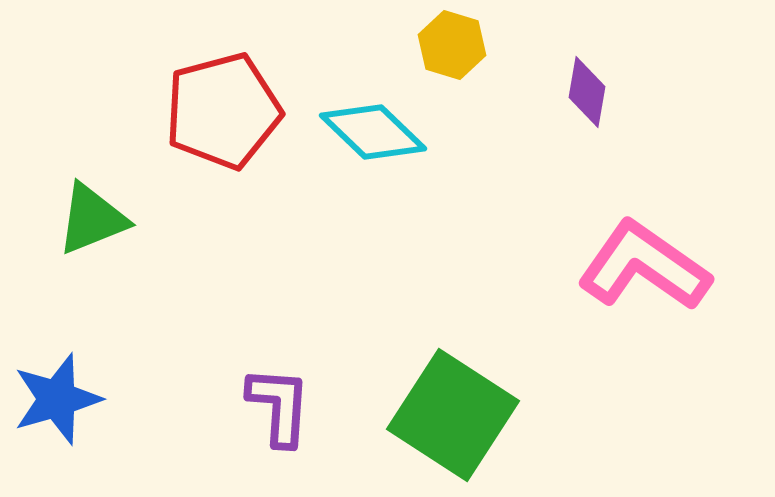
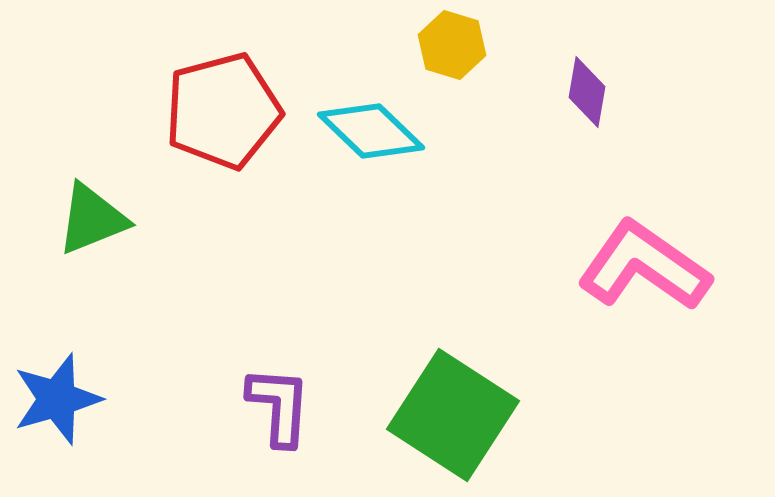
cyan diamond: moved 2 px left, 1 px up
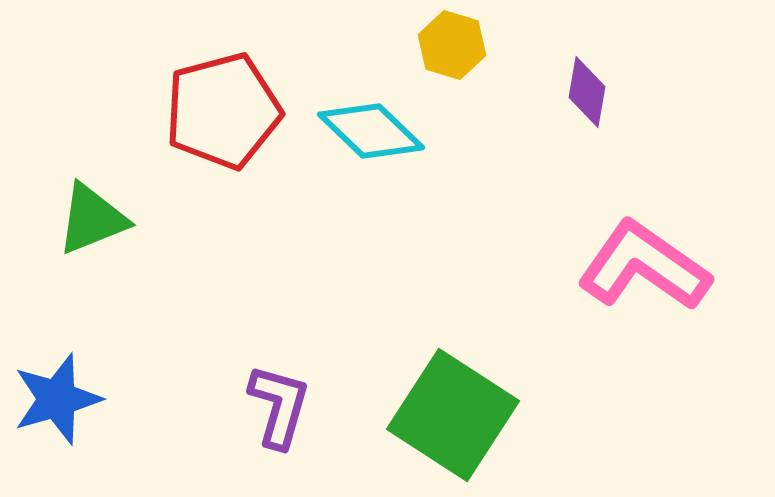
purple L-shape: rotated 12 degrees clockwise
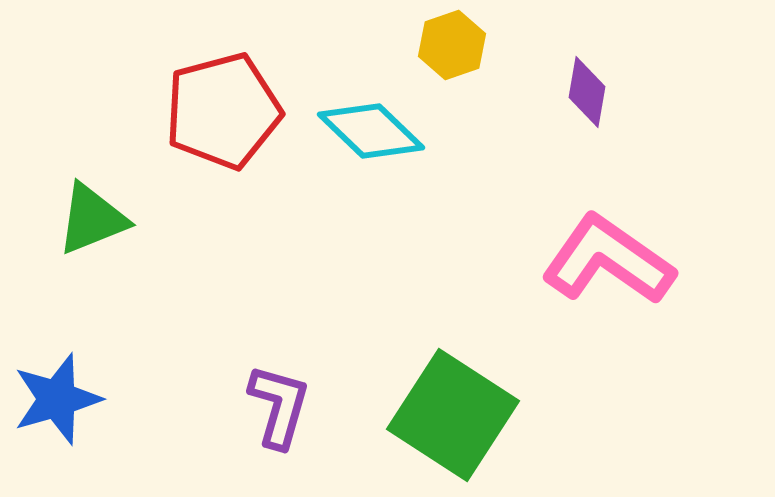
yellow hexagon: rotated 24 degrees clockwise
pink L-shape: moved 36 px left, 6 px up
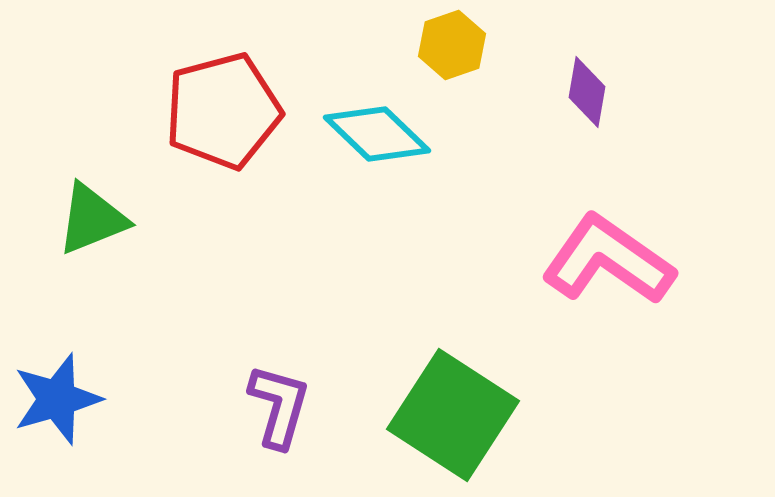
cyan diamond: moved 6 px right, 3 px down
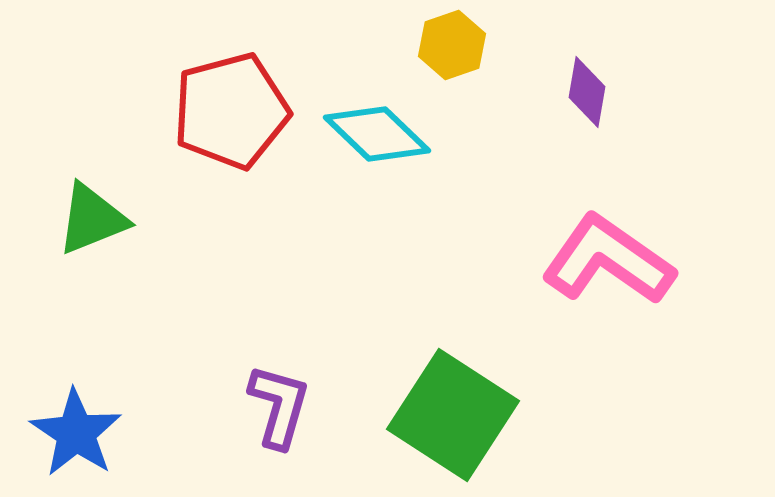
red pentagon: moved 8 px right
blue star: moved 19 px right, 34 px down; rotated 22 degrees counterclockwise
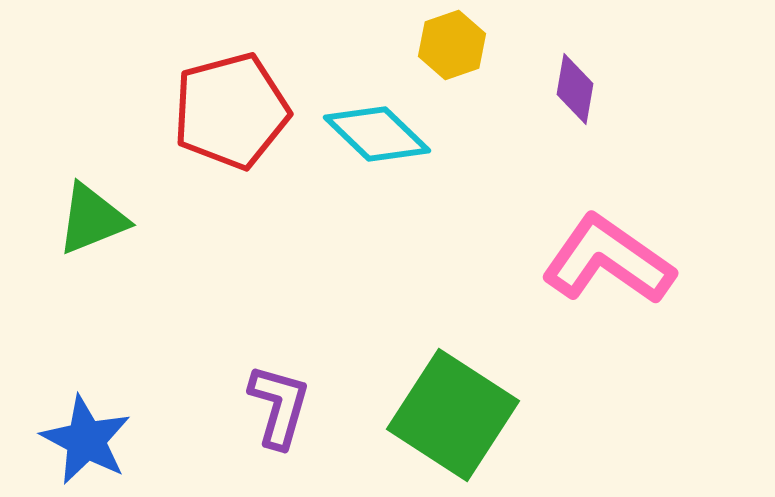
purple diamond: moved 12 px left, 3 px up
blue star: moved 10 px right, 7 px down; rotated 6 degrees counterclockwise
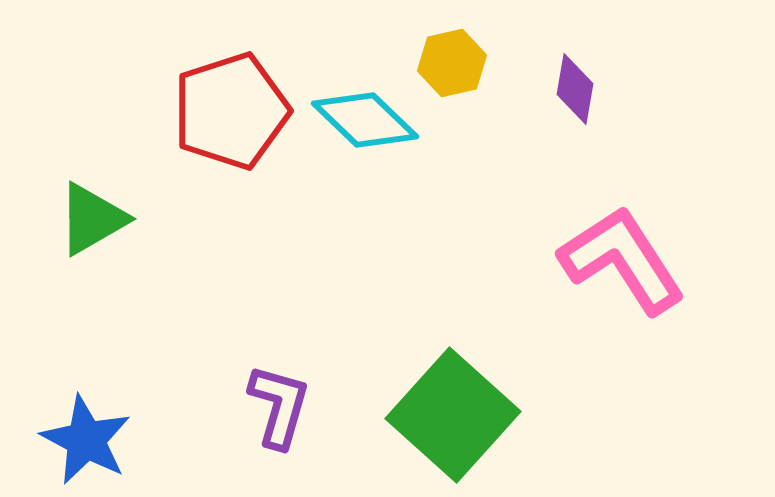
yellow hexagon: moved 18 px down; rotated 6 degrees clockwise
red pentagon: rotated 3 degrees counterclockwise
cyan diamond: moved 12 px left, 14 px up
green triangle: rotated 8 degrees counterclockwise
pink L-shape: moved 14 px right; rotated 22 degrees clockwise
green square: rotated 9 degrees clockwise
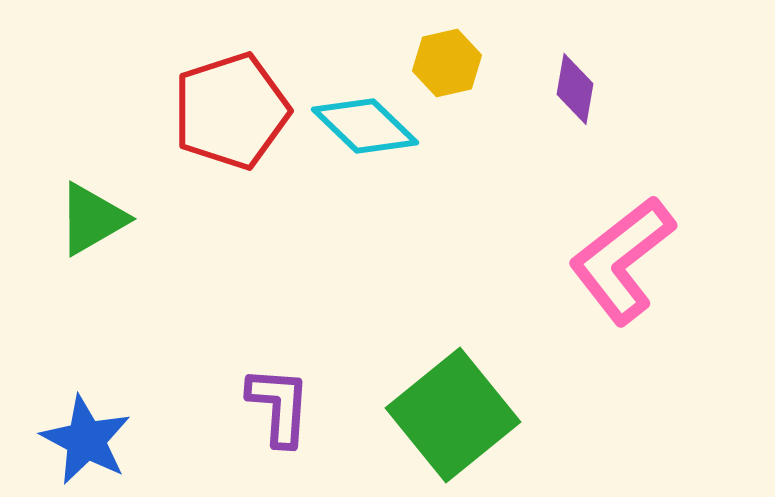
yellow hexagon: moved 5 px left
cyan diamond: moved 6 px down
pink L-shape: rotated 95 degrees counterclockwise
purple L-shape: rotated 12 degrees counterclockwise
green square: rotated 9 degrees clockwise
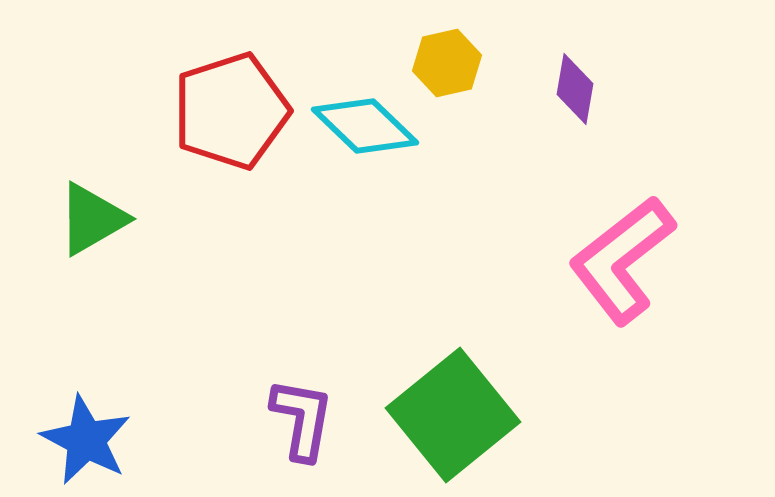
purple L-shape: moved 23 px right, 13 px down; rotated 6 degrees clockwise
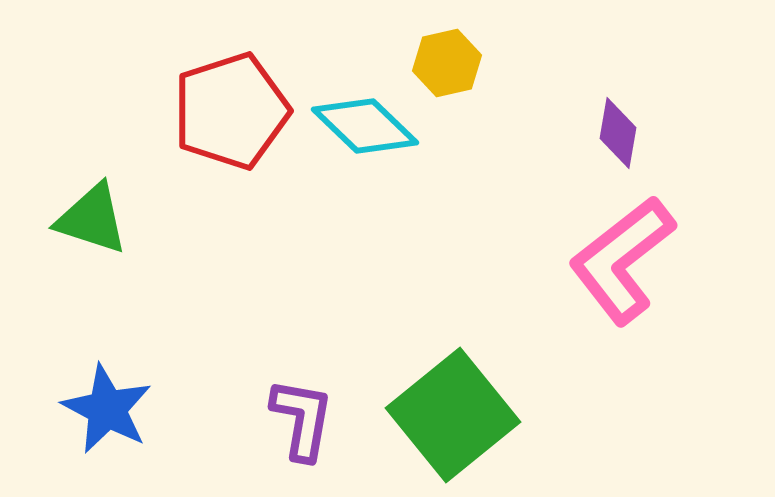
purple diamond: moved 43 px right, 44 px down
green triangle: rotated 48 degrees clockwise
blue star: moved 21 px right, 31 px up
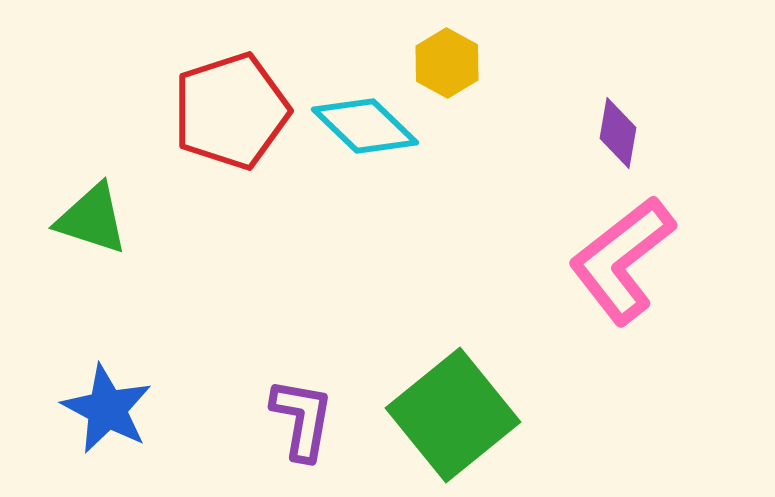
yellow hexagon: rotated 18 degrees counterclockwise
